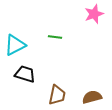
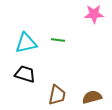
pink star: rotated 18 degrees clockwise
green line: moved 3 px right, 3 px down
cyan triangle: moved 11 px right, 2 px up; rotated 15 degrees clockwise
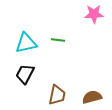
black trapezoid: rotated 80 degrees counterclockwise
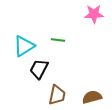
cyan triangle: moved 2 px left, 3 px down; rotated 20 degrees counterclockwise
black trapezoid: moved 14 px right, 5 px up
